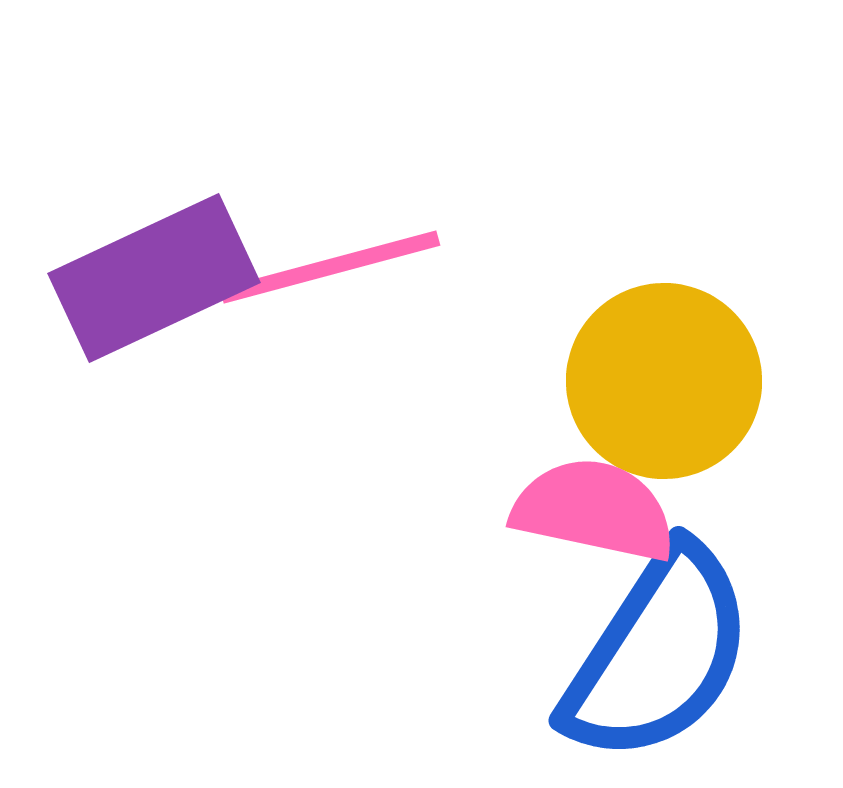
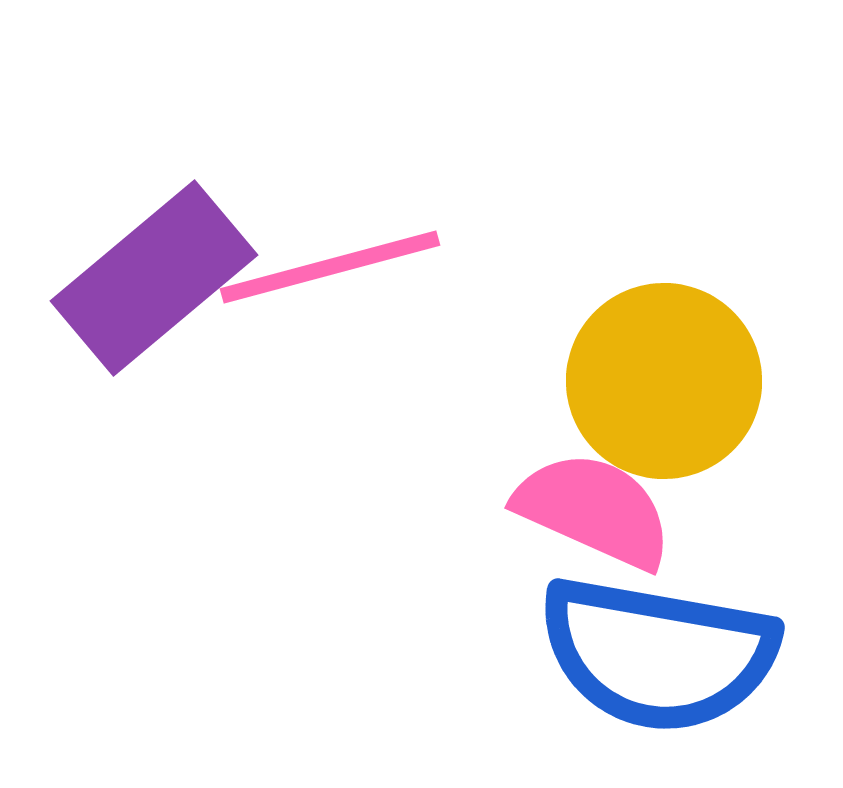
purple rectangle: rotated 15 degrees counterclockwise
pink semicircle: rotated 12 degrees clockwise
blue semicircle: rotated 67 degrees clockwise
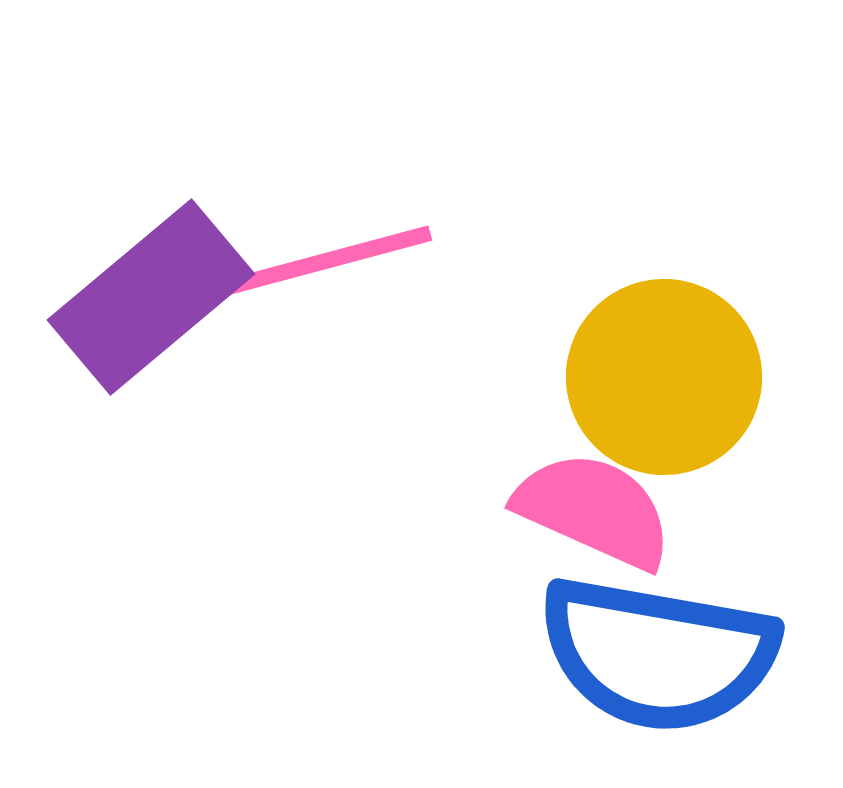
pink line: moved 8 px left, 5 px up
purple rectangle: moved 3 px left, 19 px down
yellow circle: moved 4 px up
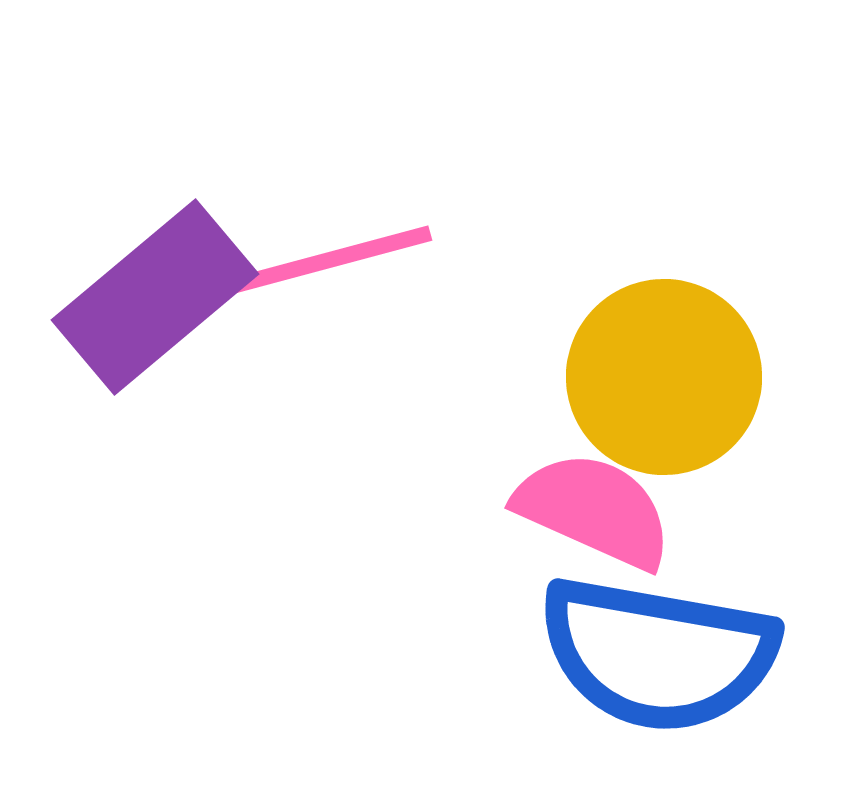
purple rectangle: moved 4 px right
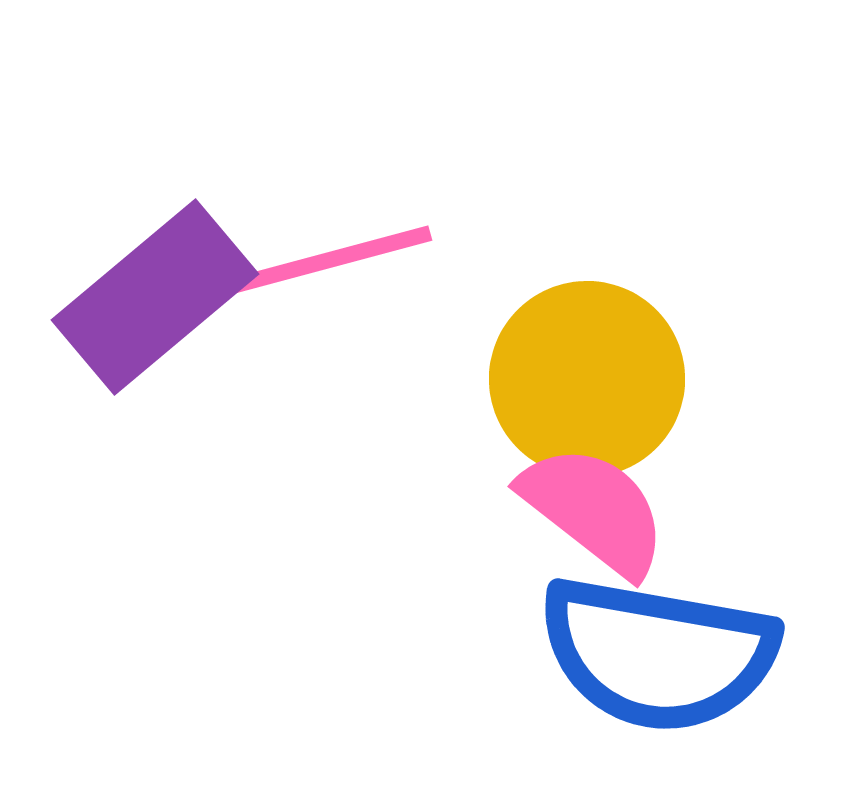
yellow circle: moved 77 px left, 2 px down
pink semicircle: rotated 14 degrees clockwise
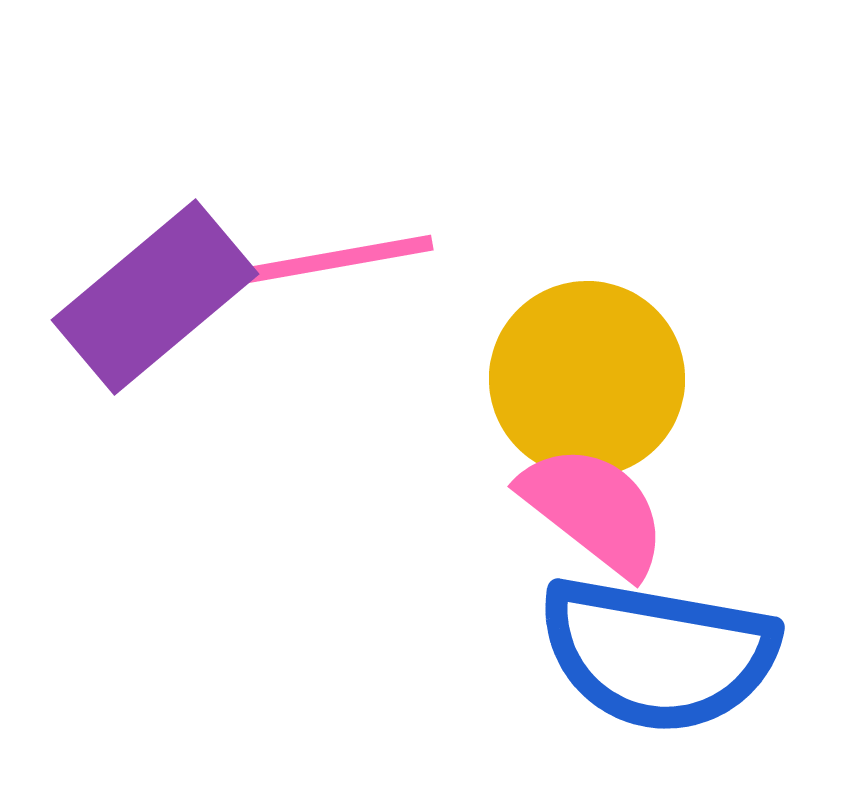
pink line: rotated 5 degrees clockwise
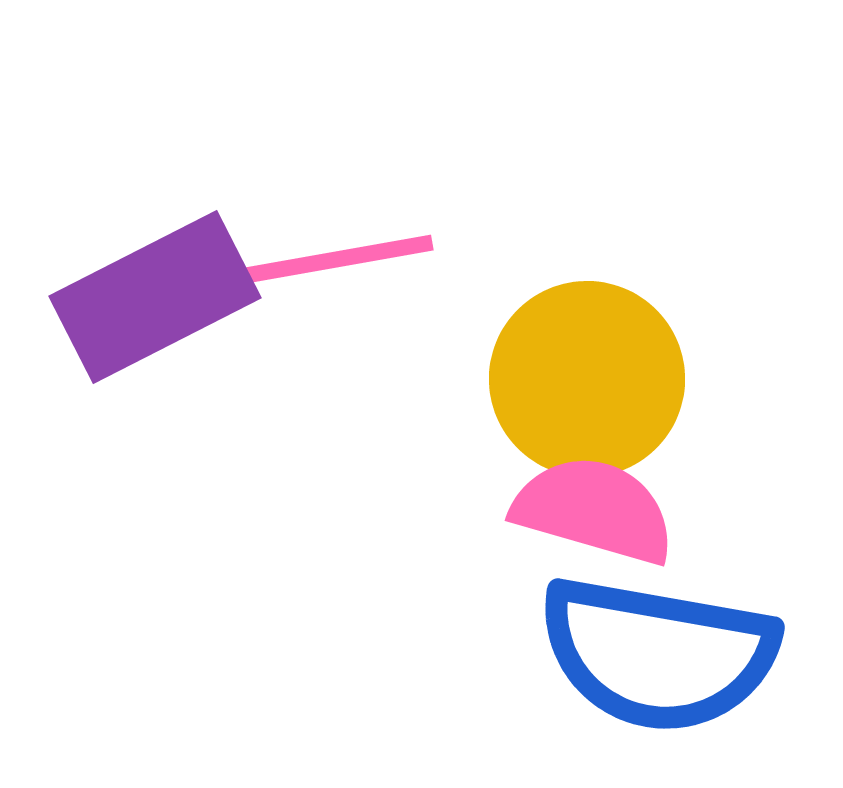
purple rectangle: rotated 13 degrees clockwise
pink semicircle: rotated 22 degrees counterclockwise
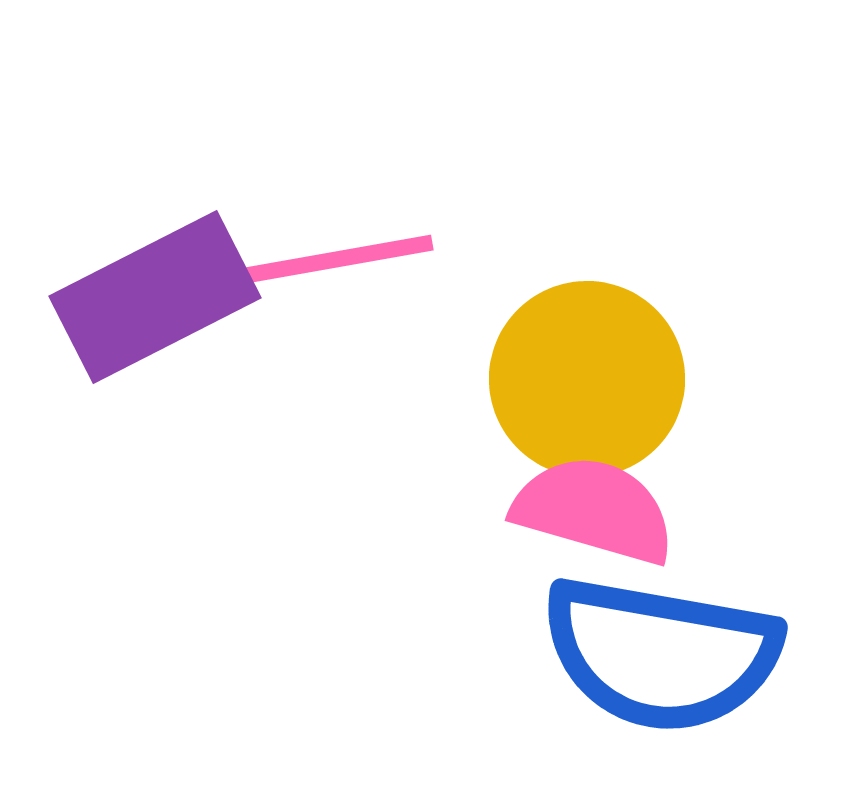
blue semicircle: moved 3 px right
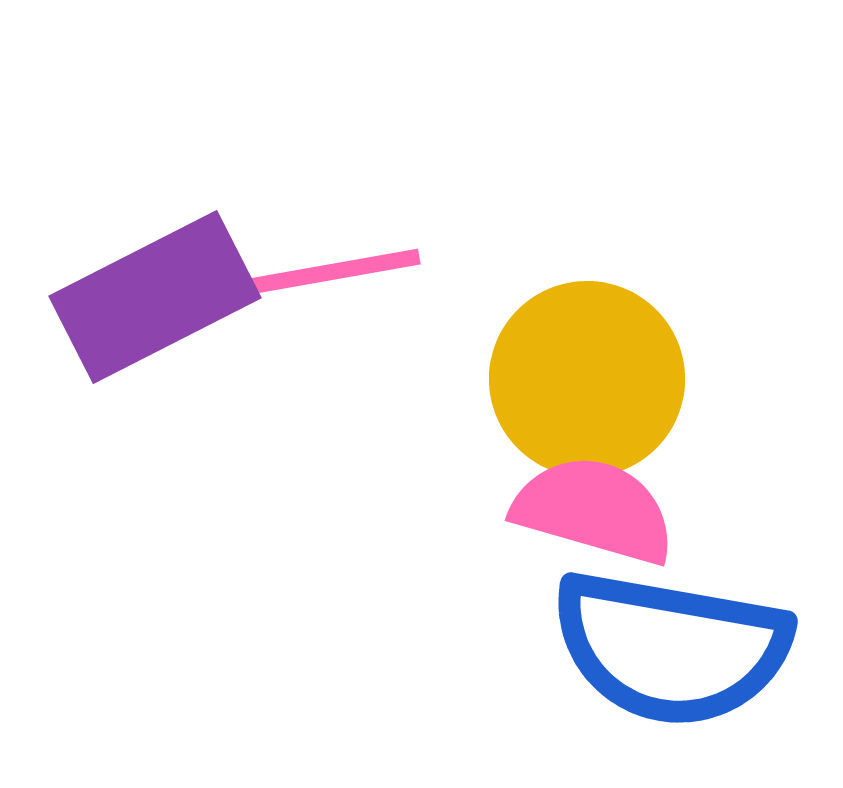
pink line: moved 13 px left, 14 px down
blue semicircle: moved 10 px right, 6 px up
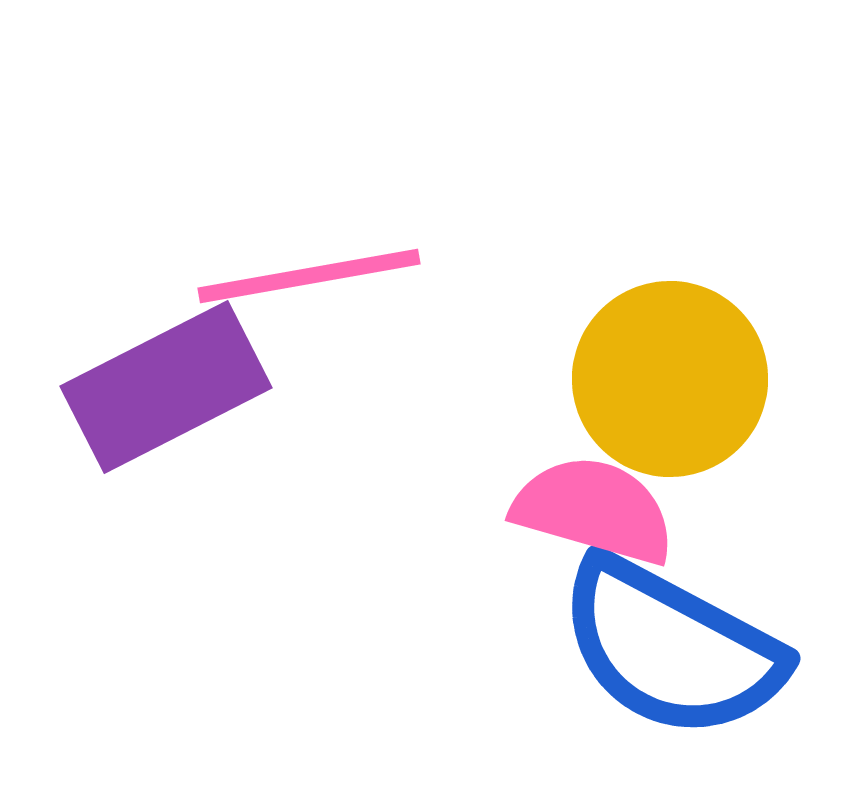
purple rectangle: moved 11 px right, 90 px down
yellow circle: moved 83 px right
blue semicircle: rotated 18 degrees clockwise
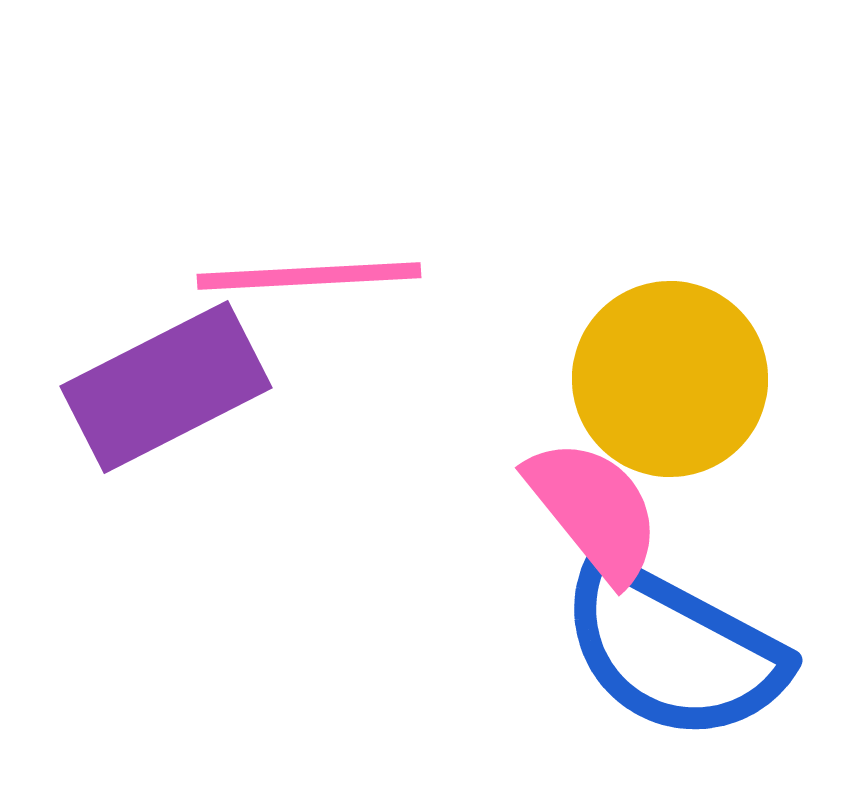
pink line: rotated 7 degrees clockwise
pink semicircle: rotated 35 degrees clockwise
blue semicircle: moved 2 px right, 2 px down
